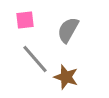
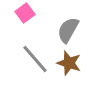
pink square: moved 7 px up; rotated 30 degrees counterclockwise
brown star: moved 3 px right, 14 px up
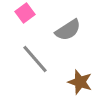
gray semicircle: rotated 152 degrees counterclockwise
brown star: moved 11 px right, 19 px down
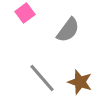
gray semicircle: rotated 20 degrees counterclockwise
gray line: moved 7 px right, 19 px down
